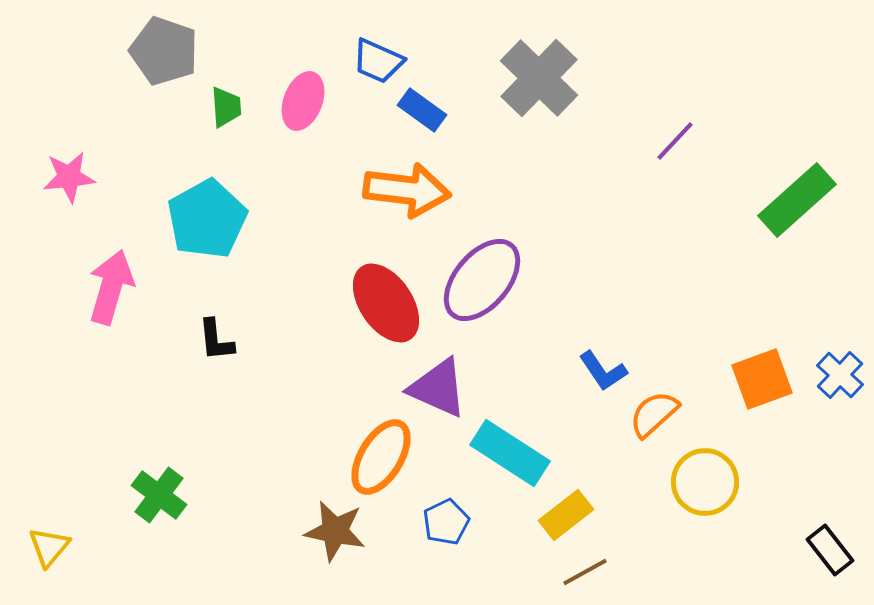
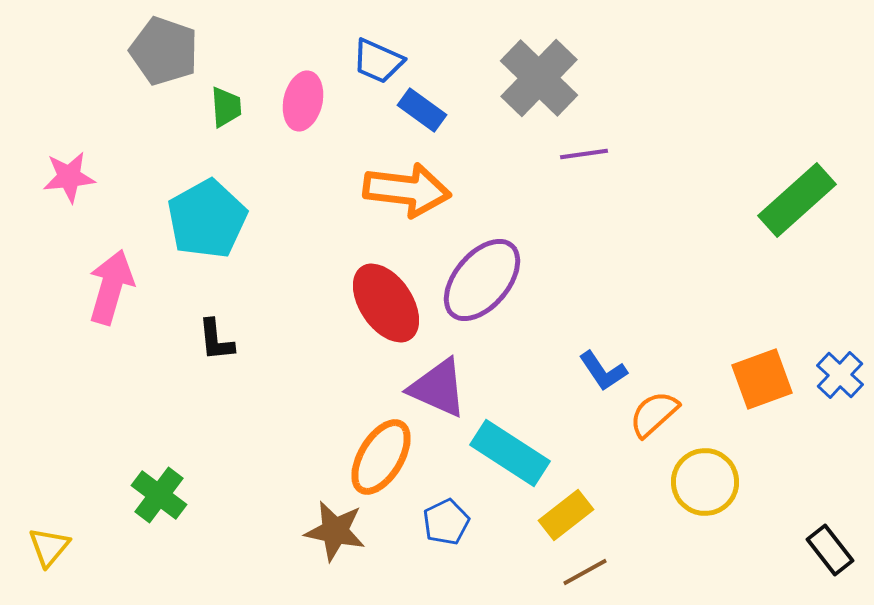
pink ellipse: rotated 8 degrees counterclockwise
purple line: moved 91 px left, 13 px down; rotated 39 degrees clockwise
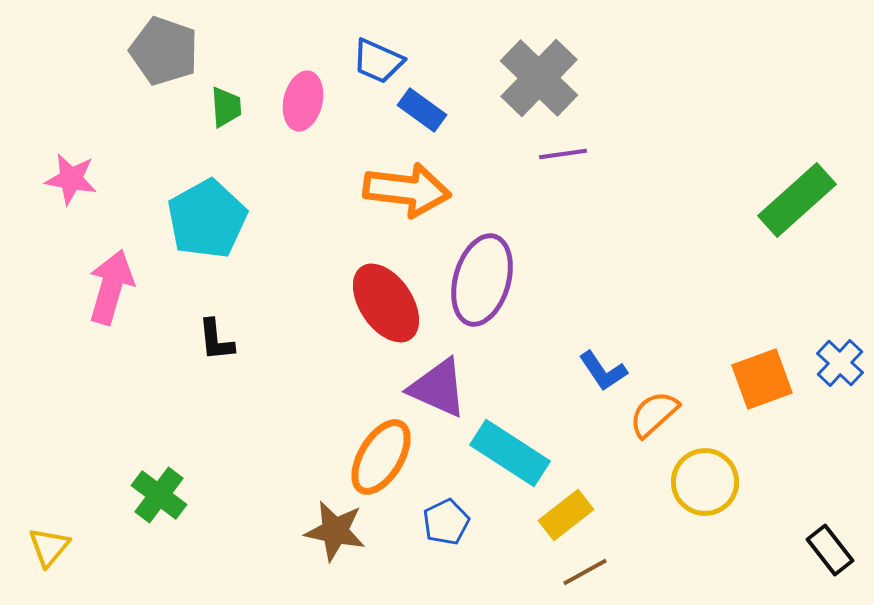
purple line: moved 21 px left
pink star: moved 2 px right, 2 px down; rotated 16 degrees clockwise
purple ellipse: rotated 24 degrees counterclockwise
blue cross: moved 12 px up
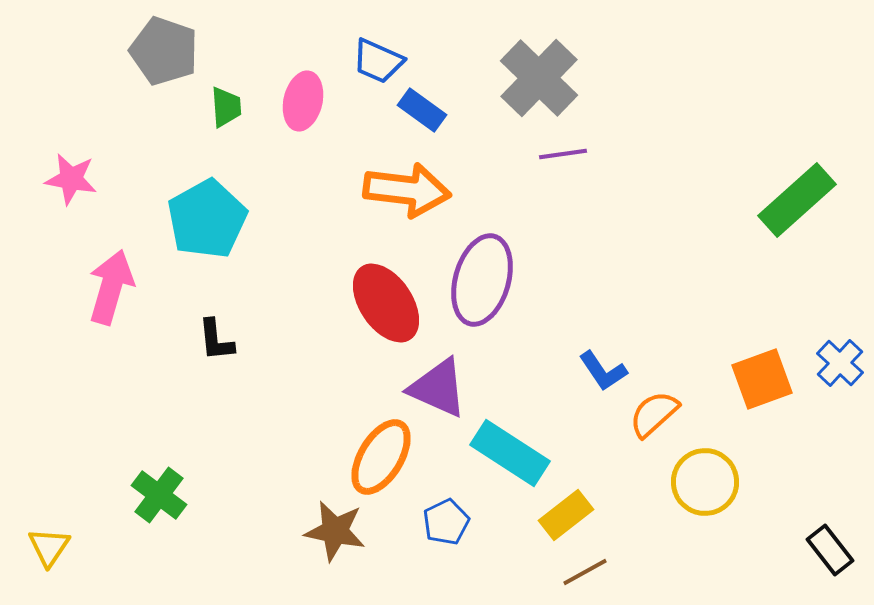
yellow triangle: rotated 6 degrees counterclockwise
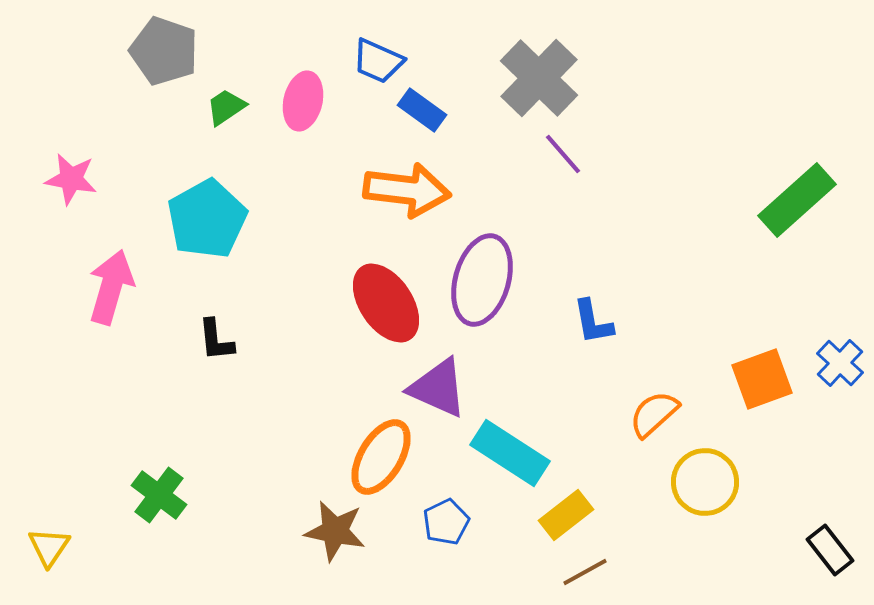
green trapezoid: rotated 120 degrees counterclockwise
purple line: rotated 57 degrees clockwise
blue L-shape: moved 10 px left, 49 px up; rotated 24 degrees clockwise
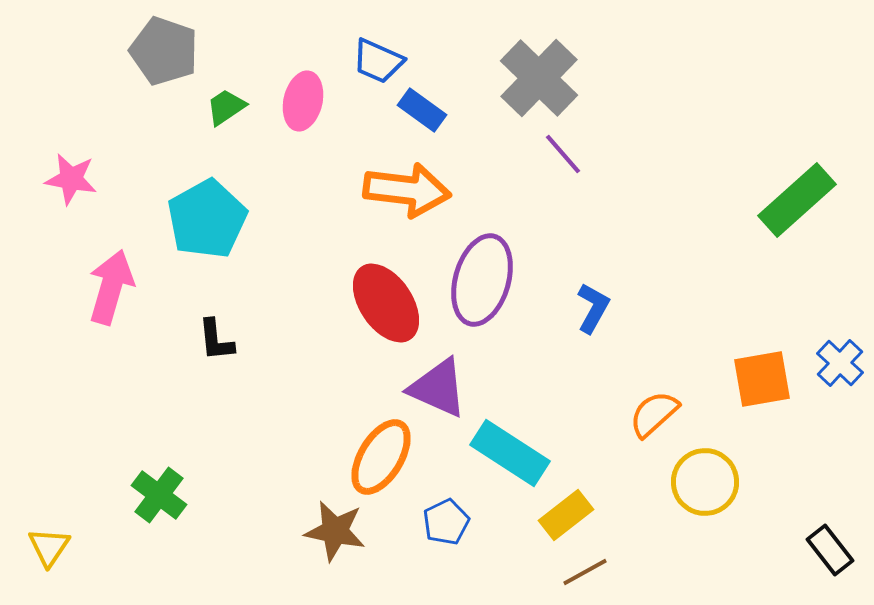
blue L-shape: moved 14 px up; rotated 141 degrees counterclockwise
orange square: rotated 10 degrees clockwise
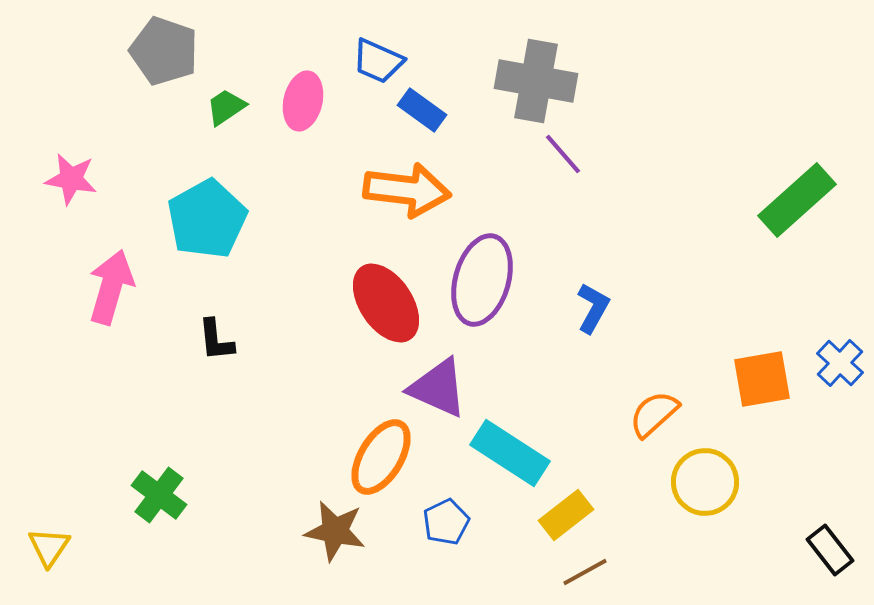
gray cross: moved 3 px left, 3 px down; rotated 34 degrees counterclockwise
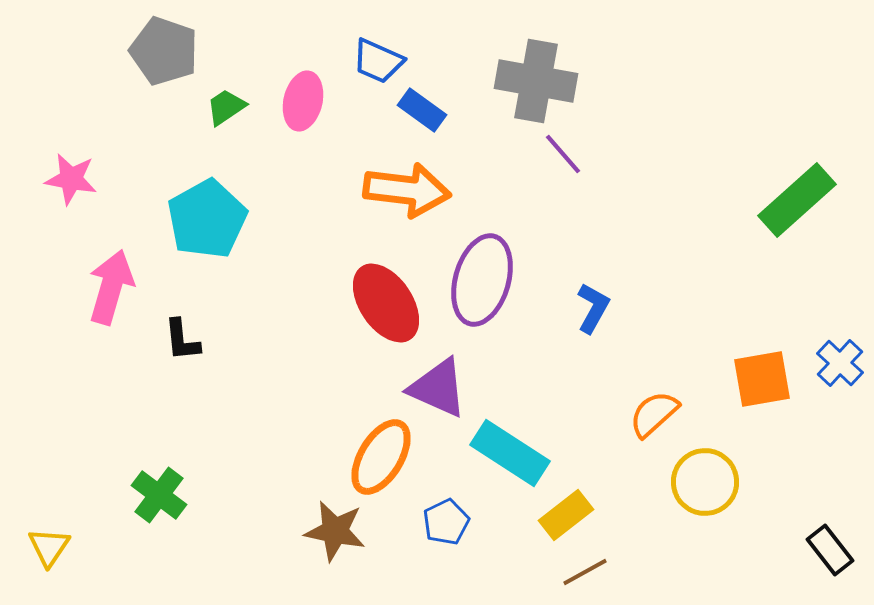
black L-shape: moved 34 px left
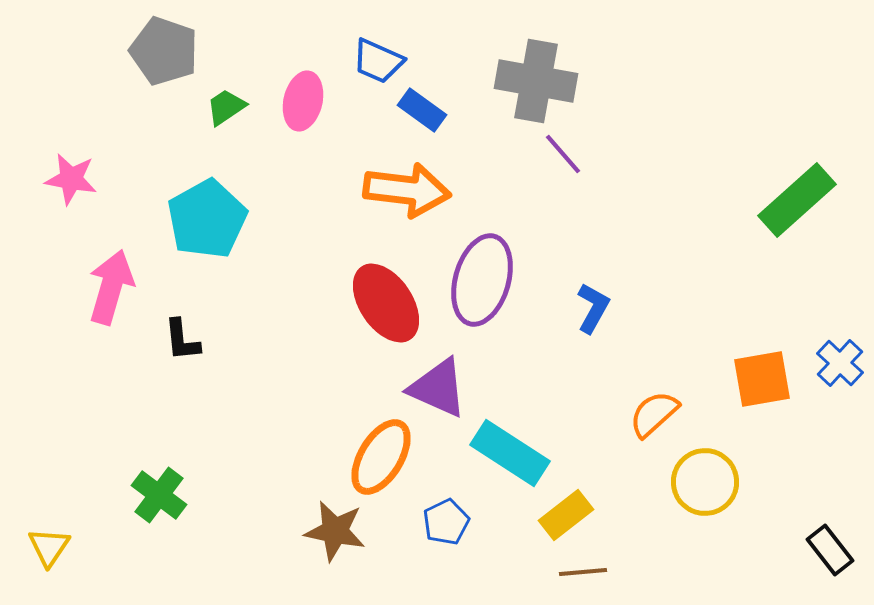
brown line: moved 2 px left; rotated 24 degrees clockwise
